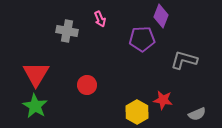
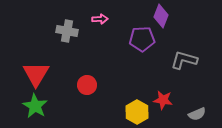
pink arrow: rotated 70 degrees counterclockwise
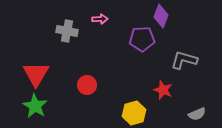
red star: moved 10 px up; rotated 12 degrees clockwise
yellow hexagon: moved 3 px left, 1 px down; rotated 15 degrees clockwise
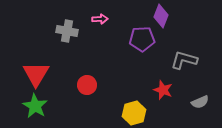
gray semicircle: moved 3 px right, 12 px up
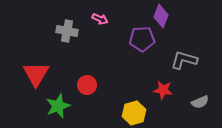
pink arrow: rotated 28 degrees clockwise
red star: rotated 12 degrees counterclockwise
green star: moved 23 px right; rotated 20 degrees clockwise
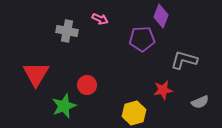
red star: rotated 18 degrees counterclockwise
green star: moved 6 px right
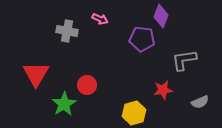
purple pentagon: rotated 10 degrees clockwise
gray L-shape: rotated 24 degrees counterclockwise
green star: moved 2 px up; rotated 10 degrees counterclockwise
